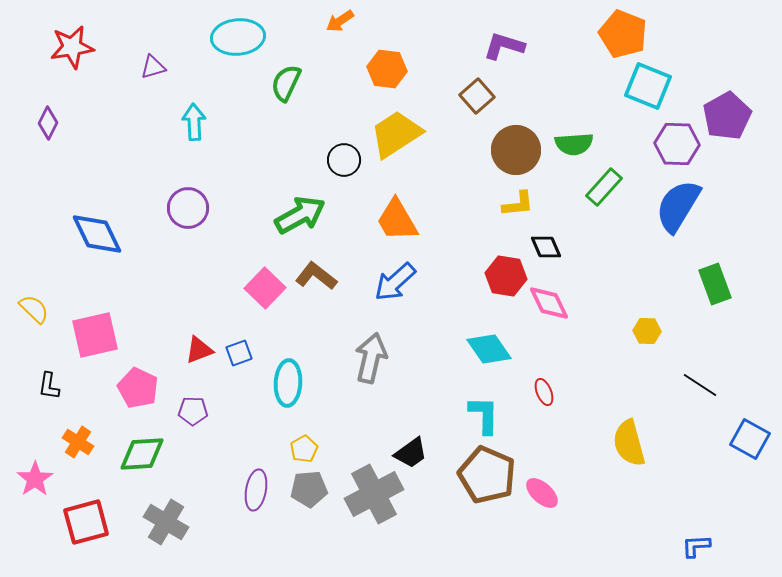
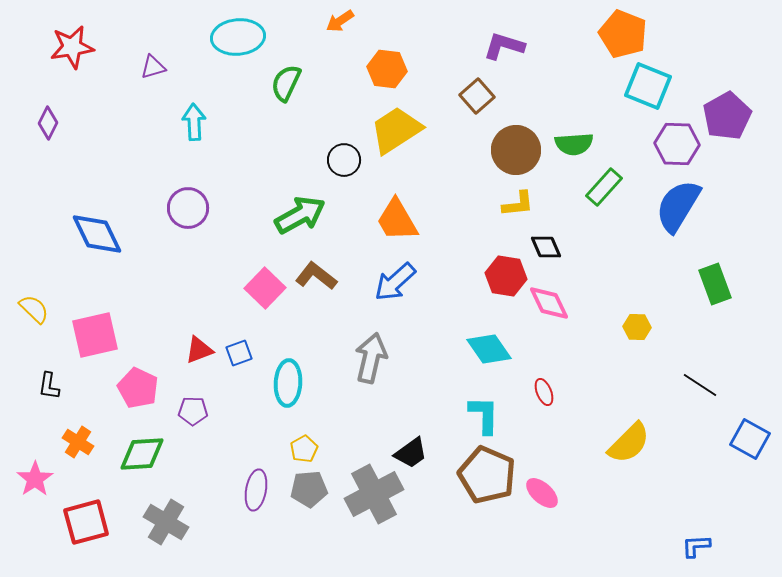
yellow trapezoid at (396, 134): moved 4 px up
yellow hexagon at (647, 331): moved 10 px left, 4 px up
yellow semicircle at (629, 443): rotated 120 degrees counterclockwise
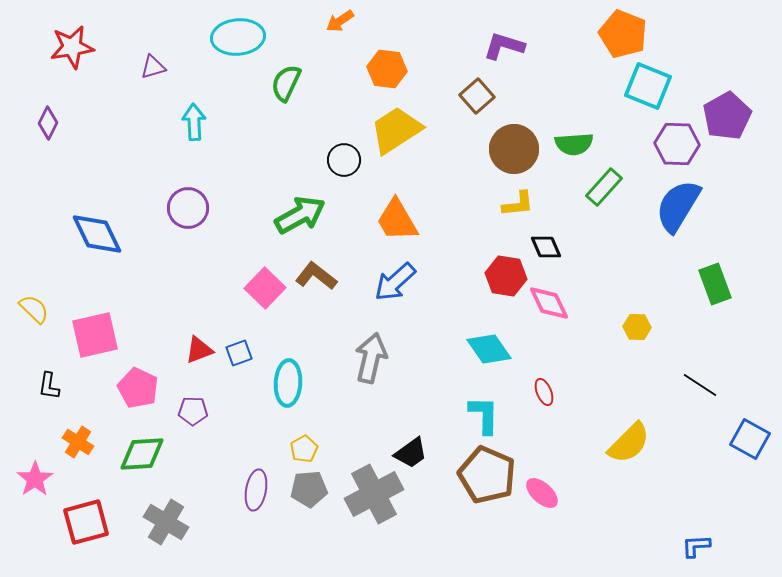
brown circle at (516, 150): moved 2 px left, 1 px up
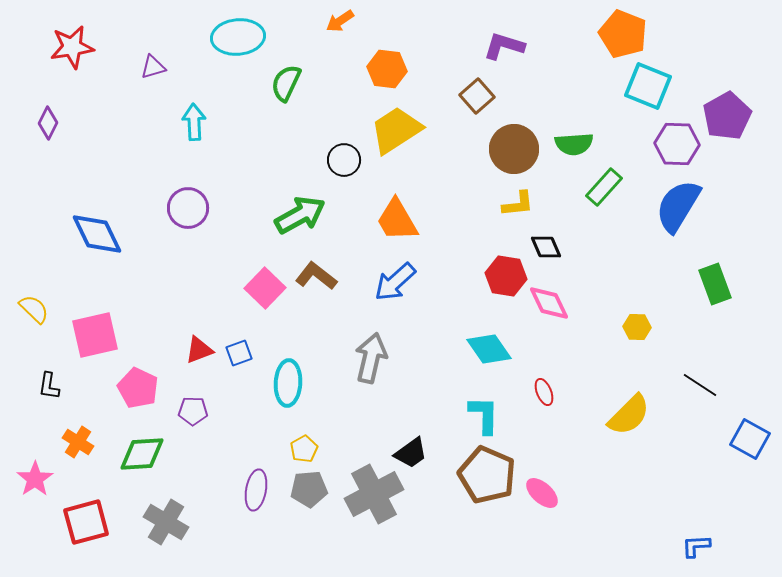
yellow semicircle at (629, 443): moved 28 px up
